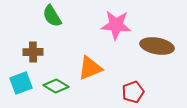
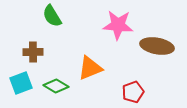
pink star: moved 2 px right
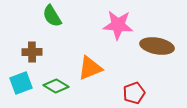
brown cross: moved 1 px left
red pentagon: moved 1 px right, 1 px down
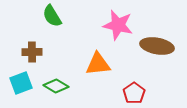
pink star: rotated 8 degrees clockwise
orange triangle: moved 8 px right, 4 px up; rotated 16 degrees clockwise
red pentagon: rotated 15 degrees counterclockwise
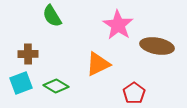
pink star: rotated 20 degrees clockwise
brown cross: moved 4 px left, 2 px down
orange triangle: rotated 20 degrees counterclockwise
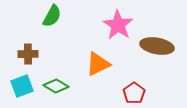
green semicircle: rotated 120 degrees counterclockwise
cyan square: moved 1 px right, 3 px down
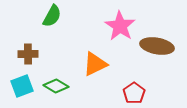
pink star: moved 2 px right, 1 px down
orange triangle: moved 3 px left
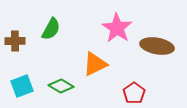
green semicircle: moved 1 px left, 13 px down
pink star: moved 3 px left, 2 px down
brown cross: moved 13 px left, 13 px up
green diamond: moved 5 px right
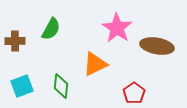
green diamond: rotated 65 degrees clockwise
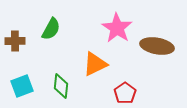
red pentagon: moved 9 px left
